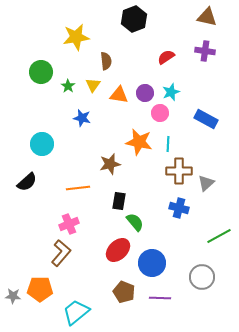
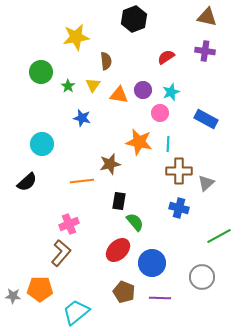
purple circle: moved 2 px left, 3 px up
orange line: moved 4 px right, 7 px up
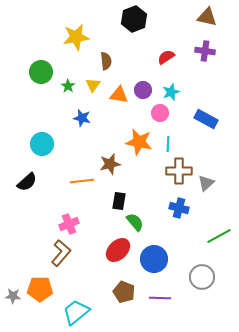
blue circle: moved 2 px right, 4 px up
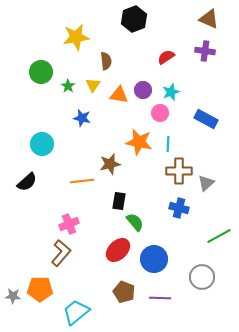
brown triangle: moved 2 px right, 2 px down; rotated 10 degrees clockwise
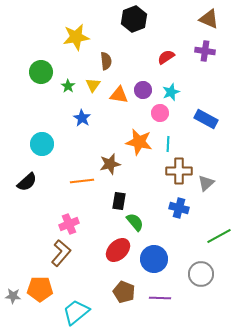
blue star: rotated 18 degrees clockwise
gray circle: moved 1 px left, 3 px up
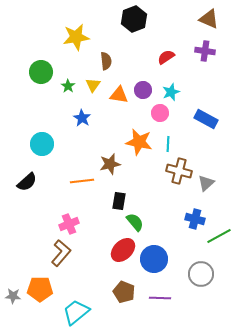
brown cross: rotated 15 degrees clockwise
blue cross: moved 16 px right, 11 px down
red ellipse: moved 5 px right
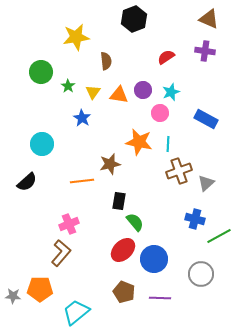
yellow triangle: moved 7 px down
brown cross: rotated 35 degrees counterclockwise
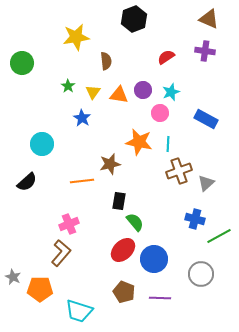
green circle: moved 19 px left, 9 px up
gray star: moved 19 px up; rotated 21 degrees clockwise
cyan trapezoid: moved 3 px right, 1 px up; rotated 124 degrees counterclockwise
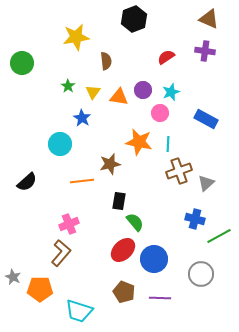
orange triangle: moved 2 px down
cyan circle: moved 18 px right
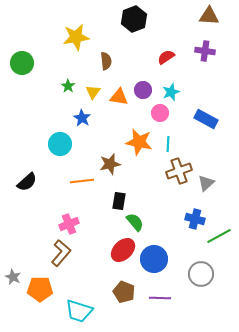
brown triangle: moved 3 px up; rotated 20 degrees counterclockwise
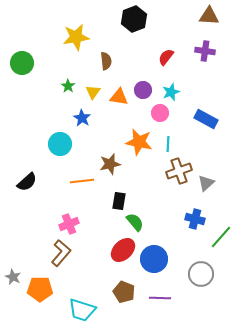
red semicircle: rotated 18 degrees counterclockwise
green line: moved 2 px right, 1 px down; rotated 20 degrees counterclockwise
cyan trapezoid: moved 3 px right, 1 px up
